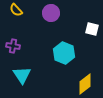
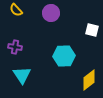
white square: moved 1 px down
purple cross: moved 2 px right, 1 px down
cyan hexagon: moved 3 px down; rotated 25 degrees counterclockwise
yellow diamond: moved 4 px right, 4 px up
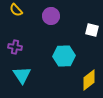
purple circle: moved 3 px down
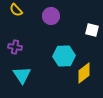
yellow diamond: moved 5 px left, 7 px up
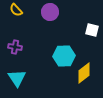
purple circle: moved 1 px left, 4 px up
cyan triangle: moved 5 px left, 3 px down
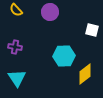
yellow diamond: moved 1 px right, 1 px down
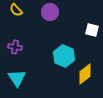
cyan hexagon: rotated 25 degrees clockwise
